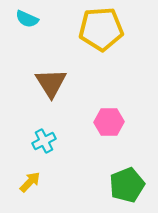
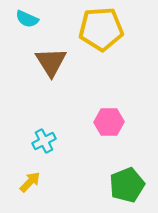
brown triangle: moved 21 px up
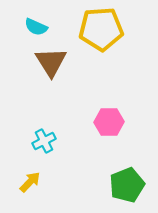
cyan semicircle: moved 9 px right, 8 px down
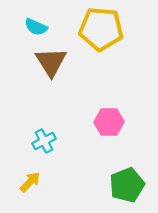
yellow pentagon: rotated 9 degrees clockwise
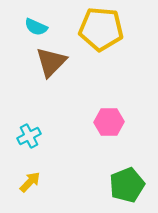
brown triangle: rotated 16 degrees clockwise
cyan cross: moved 15 px left, 5 px up
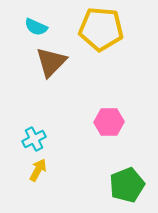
cyan cross: moved 5 px right, 3 px down
yellow arrow: moved 8 px right, 12 px up; rotated 15 degrees counterclockwise
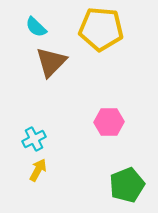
cyan semicircle: rotated 20 degrees clockwise
